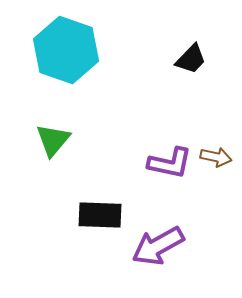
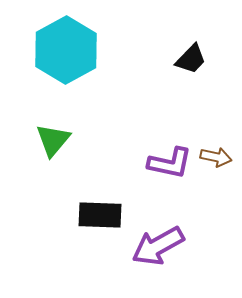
cyan hexagon: rotated 12 degrees clockwise
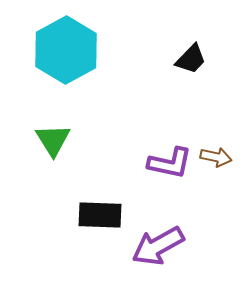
green triangle: rotated 12 degrees counterclockwise
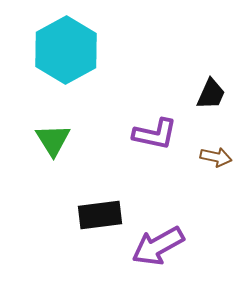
black trapezoid: moved 20 px right, 35 px down; rotated 20 degrees counterclockwise
purple L-shape: moved 15 px left, 29 px up
black rectangle: rotated 9 degrees counterclockwise
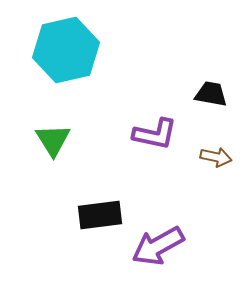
cyan hexagon: rotated 16 degrees clockwise
black trapezoid: rotated 104 degrees counterclockwise
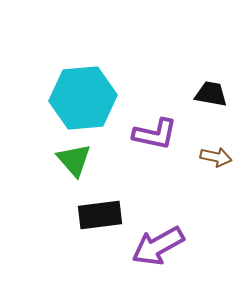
cyan hexagon: moved 17 px right, 48 px down; rotated 8 degrees clockwise
green triangle: moved 21 px right, 20 px down; rotated 9 degrees counterclockwise
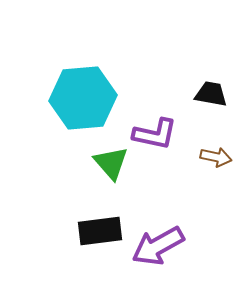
green triangle: moved 37 px right, 3 px down
black rectangle: moved 16 px down
